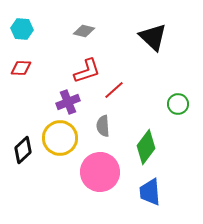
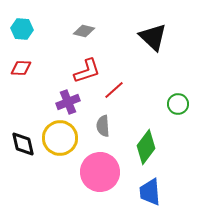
black diamond: moved 6 px up; rotated 60 degrees counterclockwise
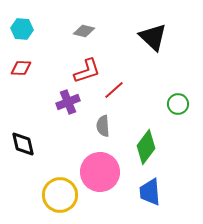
yellow circle: moved 57 px down
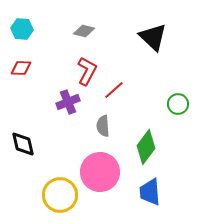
red L-shape: rotated 44 degrees counterclockwise
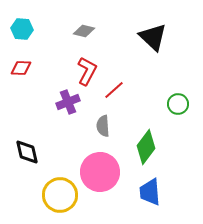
black diamond: moved 4 px right, 8 px down
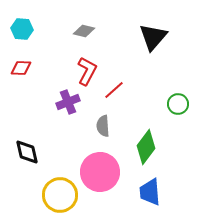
black triangle: rotated 28 degrees clockwise
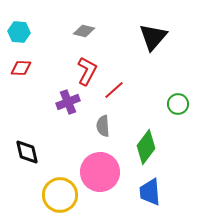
cyan hexagon: moved 3 px left, 3 px down
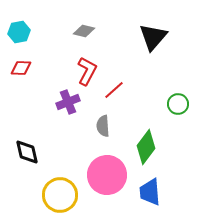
cyan hexagon: rotated 15 degrees counterclockwise
pink circle: moved 7 px right, 3 px down
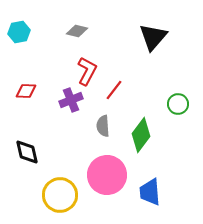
gray diamond: moved 7 px left
red diamond: moved 5 px right, 23 px down
red line: rotated 10 degrees counterclockwise
purple cross: moved 3 px right, 2 px up
green diamond: moved 5 px left, 12 px up
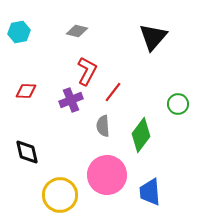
red line: moved 1 px left, 2 px down
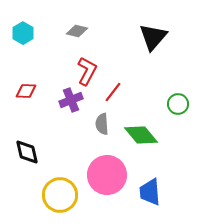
cyan hexagon: moved 4 px right, 1 px down; rotated 20 degrees counterclockwise
gray semicircle: moved 1 px left, 2 px up
green diamond: rotated 76 degrees counterclockwise
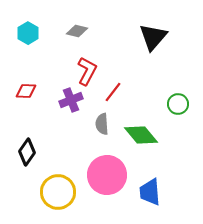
cyan hexagon: moved 5 px right
black diamond: rotated 48 degrees clockwise
yellow circle: moved 2 px left, 3 px up
